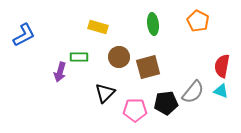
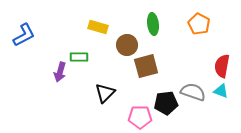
orange pentagon: moved 1 px right, 3 px down
brown circle: moved 8 px right, 12 px up
brown square: moved 2 px left, 1 px up
gray semicircle: rotated 110 degrees counterclockwise
pink pentagon: moved 5 px right, 7 px down
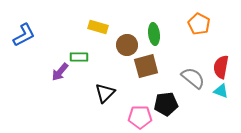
green ellipse: moved 1 px right, 10 px down
red semicircle: moved 1 px left, 1 px down
purple arrow: rotated 24 degrees clockwise
gray semicircle: moved 14 px up; rotated 20 degrees clockwise
black pentagon: moved 1 px down
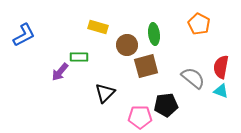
black pentagon: moved 1 px down
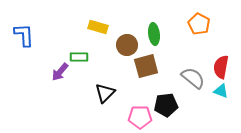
blue L-shape: rotated 65 degrees counterclockwise
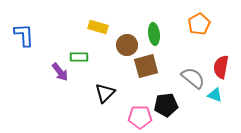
orange pentagon: rotated 15 degrees clockwise
purple arrow: rotated 78 degrees counterclockwise
cyan triangle: moved 6 px left, 4 px down
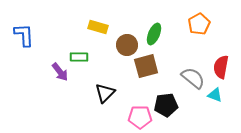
green ellipse: rotated 30 degrees clockwise
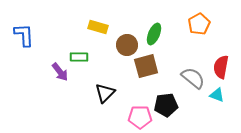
cyan triangle: moved 2 px right
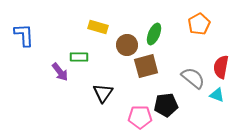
black triangle: moved 2 px left; rotated 10 degrees counterclockwise
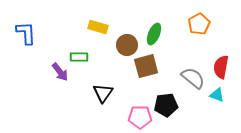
blue L-shape: moved 2 px right, 2 px up
